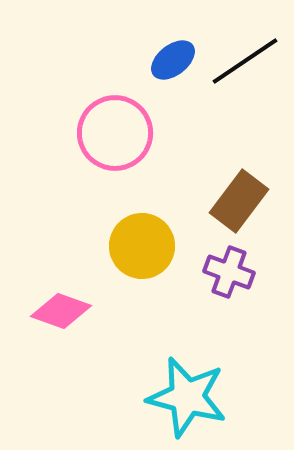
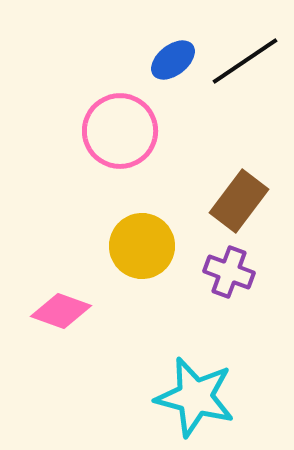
pink circle: moved 5 px right, 2 px up
cyan star: moved 8 px right
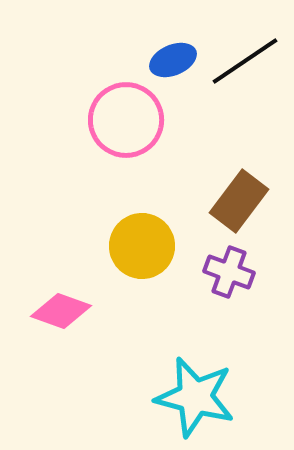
blue ellipse: rotated 15 degrees clockwise
pink circle: moved 6 px right, 11 px up
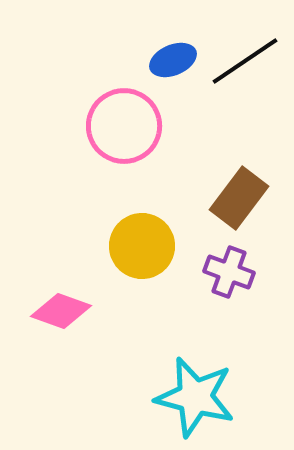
pink circle: moved 2 px left, 6 px down
brown rectangle: moved 3 px up
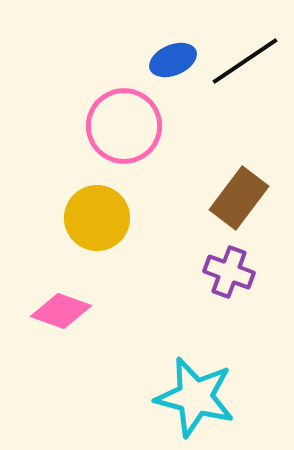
yellow circle: moved 45 px left, 28 px up
